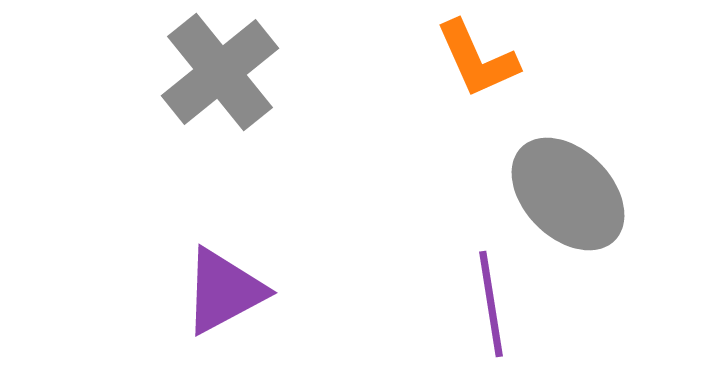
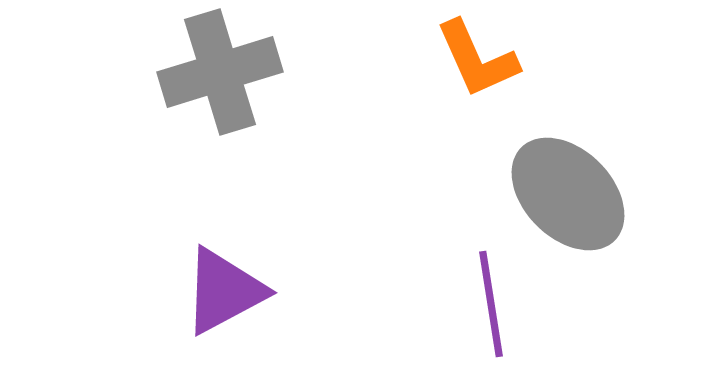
gray cross: rotated 22 degrees clockwise
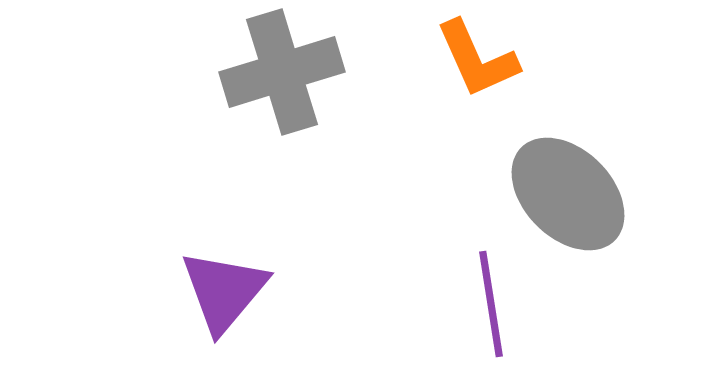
gray cross: moved 62 px right
purple triangle: rotated 22 degrees counterclockwise
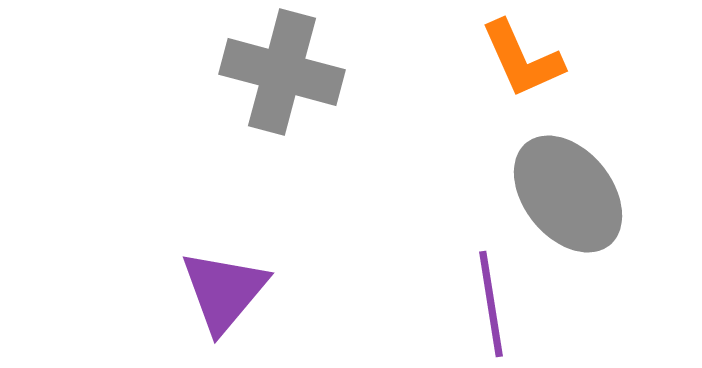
orange L-shape: moved 45 px right
gray cross: rotated 32 degrees clockwise
gray ellipse: rotated 6 degrees clockwise
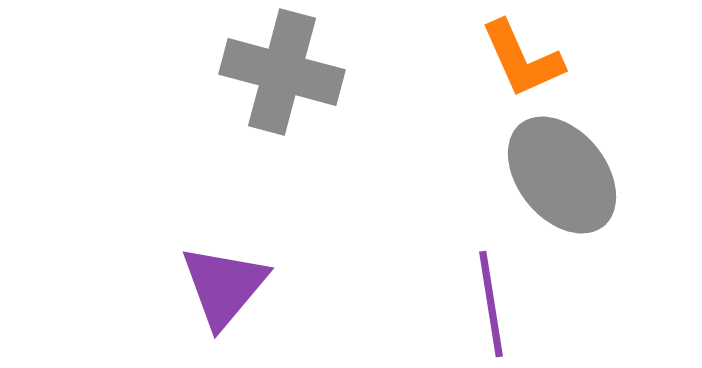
gray ellipse: moved 6 px left, 19 px up
purple triangle: moved 5 px up
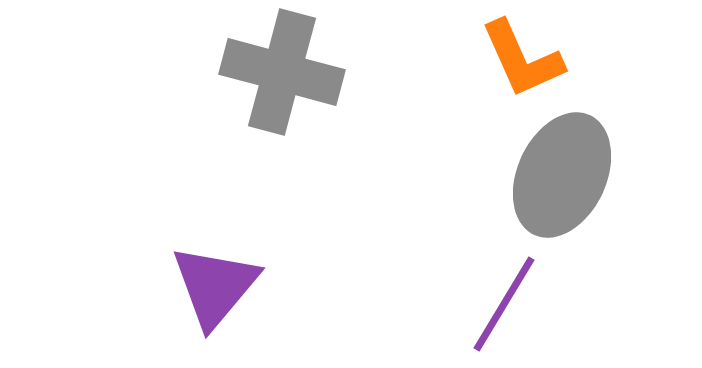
gray ellipse: rotated 64 degrees clockwise
purple triangle: moved 9 px left
purple line: moved 13 px right; rotated 40 degrees clockwise
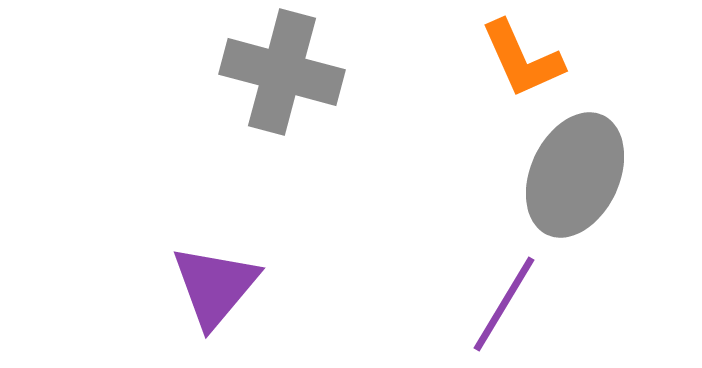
gray ellipse: moved 13 px right
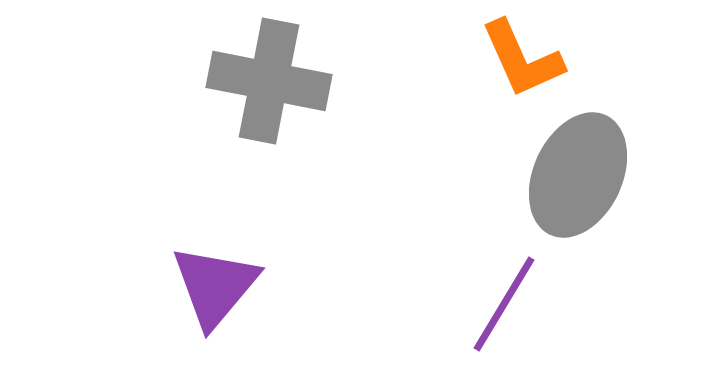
gray cross: moved 13 px left, 9 px down; rotated 4 degrees counterclockwise
gray ellipse: moved 3 px right
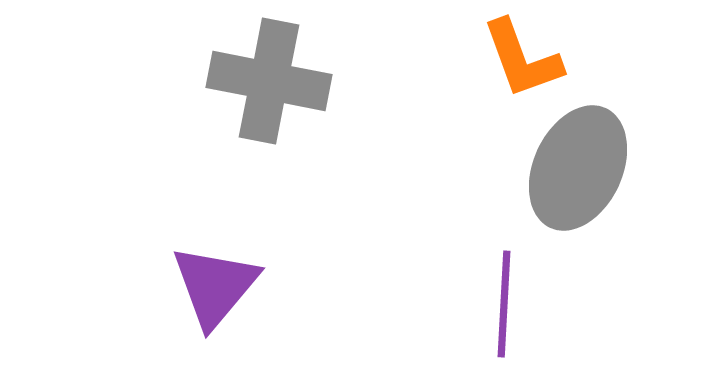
orange L-shape: rotated 4 degrees clockwise
gray ellipse: moved 7 px up
purple line: rotated 28 degrees counterclockwise
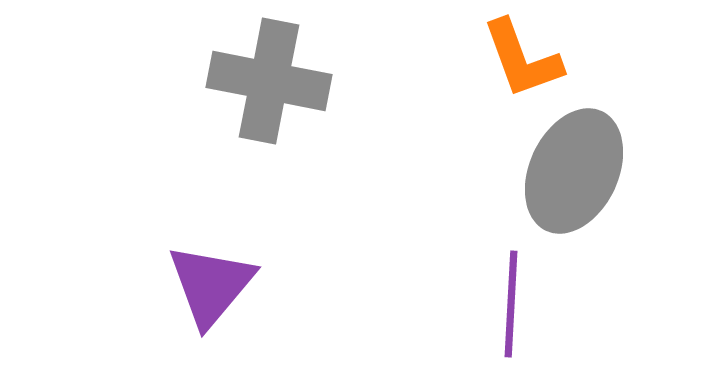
gray ellipse: moved 4 px left, 3 px down
purple triangle: moved 4 px left, 1 px up
purple line: moved 7 px right
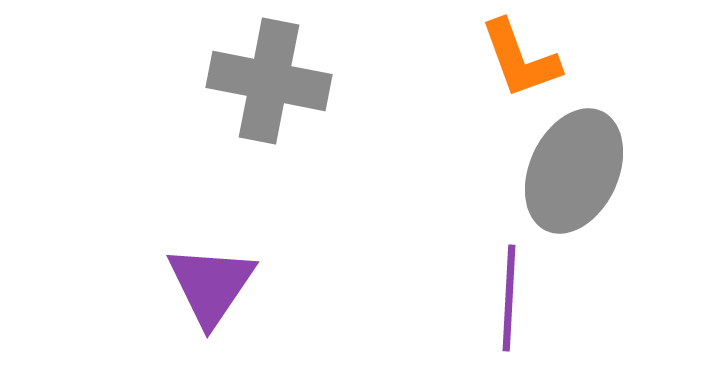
orange L-shape: moved 2 px left
purple triangle: rotated 6 degrees counterclockwise
purple line: moved 2 px left, 6 px up
